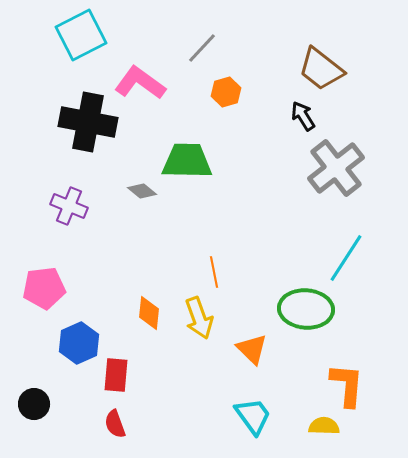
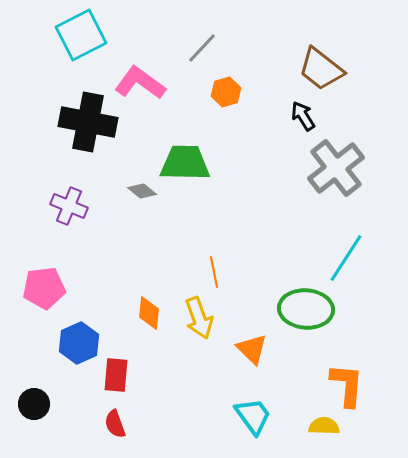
green trapezoid: moved 2 px left, 2 px down
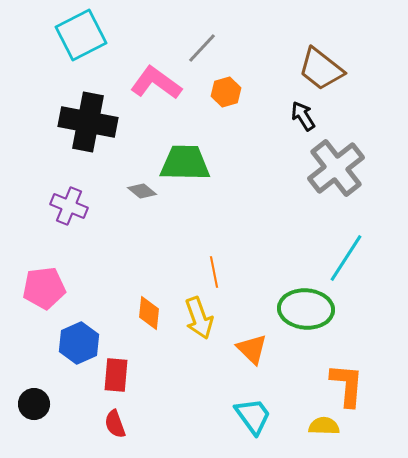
pink L-shape: moved 16 px right
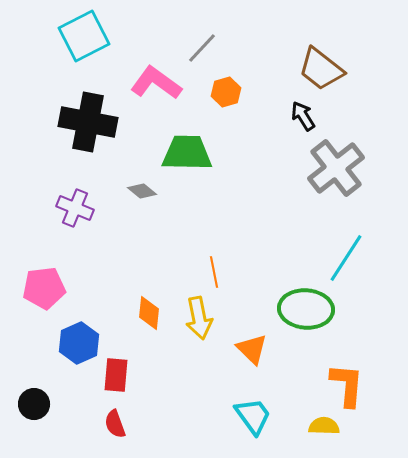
cyan square: moved 3 px right, 1 px down
green trapezoid: moved 2 px right, 10 px up
purple cross: moved 6 px right, 2 px down
yellow arrow: rotated 9 degrees clockwise
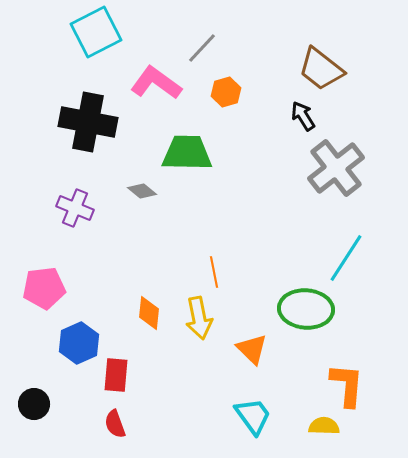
cyan square: moved 12 px right, 4 px up
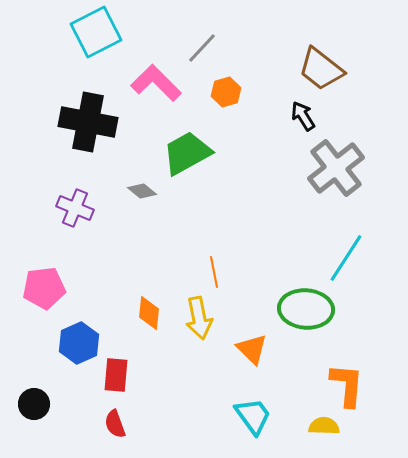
pink L-shape: rotated 9 degrees clockwise
green trapezoid: rotated 30 degrees counterclockwise
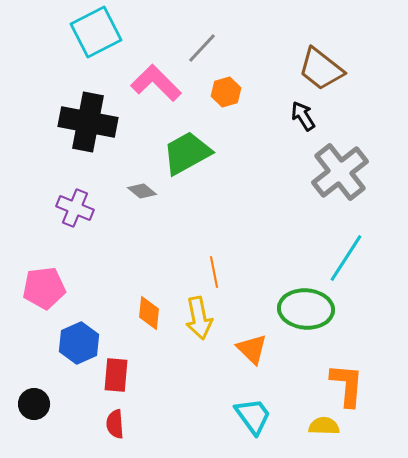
gray cross: moved 4 px right, 4 px down
red semicircle: rotated 16 degrees clockwise
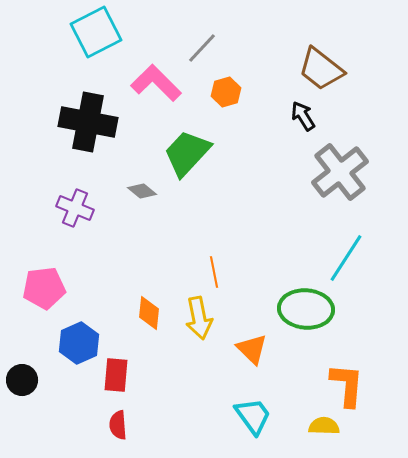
green trapezoid: rotated 18 degrees counterclockwise
black circle: moved 12 px left, 24 px up
red semicircle: moved 3 px right, 1 px down
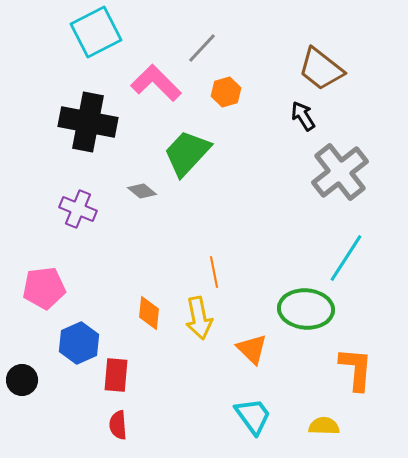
purple cross: moved 3 px right, 1 px down
orange L-shape: moved 9 px right, 16 px up
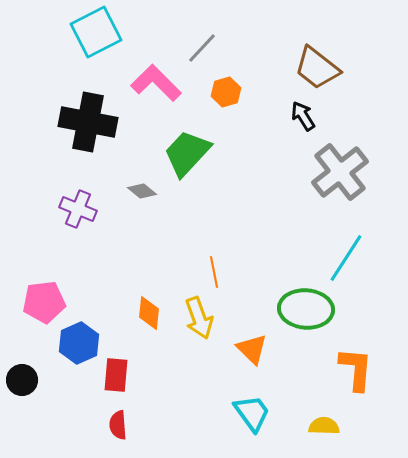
brown trapezoid: moved 4 px left, 1 px up
pink pentagon: moved 14 px down
yellow arrow: rotated 9 degrees counterclockwise
cyan trapezoid: moved 1 px left, 3 px up
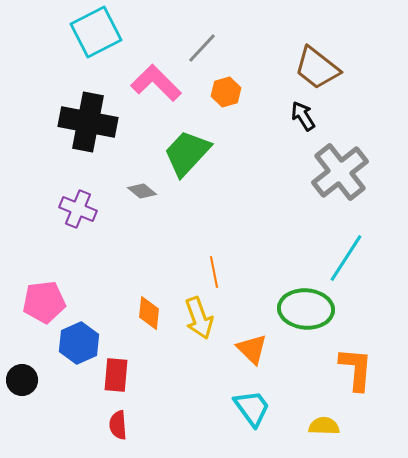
cyan trapezoid: moved 5 px up
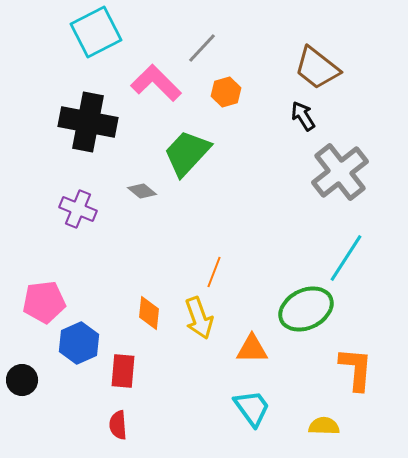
orange line: rotated 32 degrees clockwise
green ellipse: rotated 30 degrees counterclockwise
orange triangle: rotated 44 degrees counterclockwise
red rectangle: moved 7 px right, 4 px up
